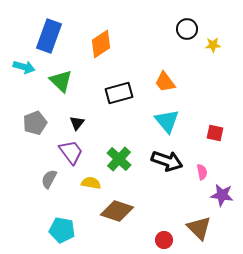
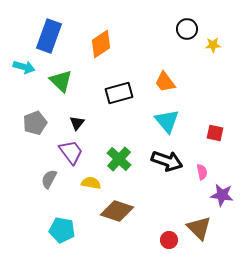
red circle: moved 5 px right
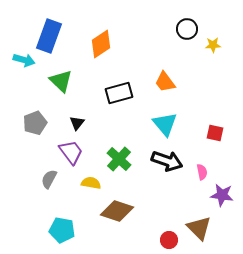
cyan arrow: moved 7 px up
cyan triangle: moved 2 px left, 3 px down
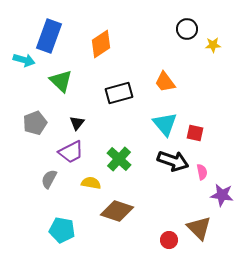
red square: moved 20 px left
purple trapezoid: rotated 100 degrees clockwise
black arrow: moved 6 px right
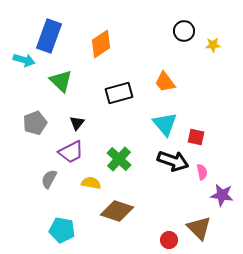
black circle: moved 3 px left, 2 px down
red square: moved 1 px right, 4 px down
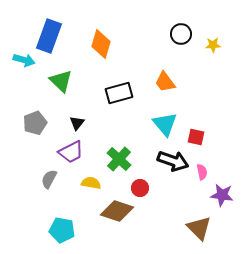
black circle: moved 3 px left, 3 px down
orange diamond: rotated 40 degrees counterclockwise
red circle: moved 29 px left, 52 px up
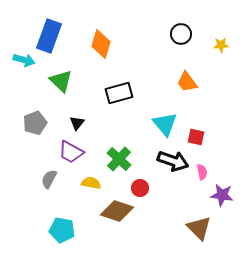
yellow star: moved 8 px right
orange trapezoid: moved 22 px right
purple trapezoid: rotated 56 degrees clockwise
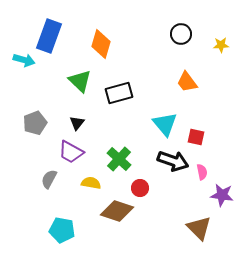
green triangle: moved 19 px right
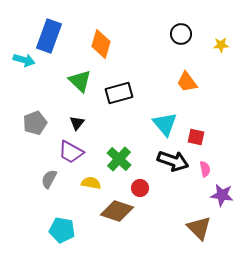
pink semicircle: moved 3 px right, 3 px up
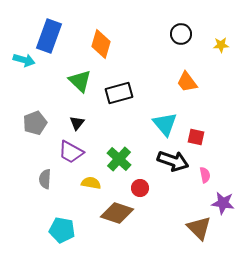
pink semicircle: moved 6 px down
gray semicircle: moved 4 px left; rotated 24 degrees counterclockwise
purple star: moved 1 px right, 8 px down
brown diamond: moved 2 px down
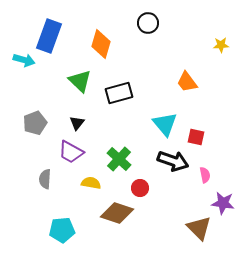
black circle: moved 33 px left, 11 px up
cyan pentagon: rotated 15 degrees counterclockwise
